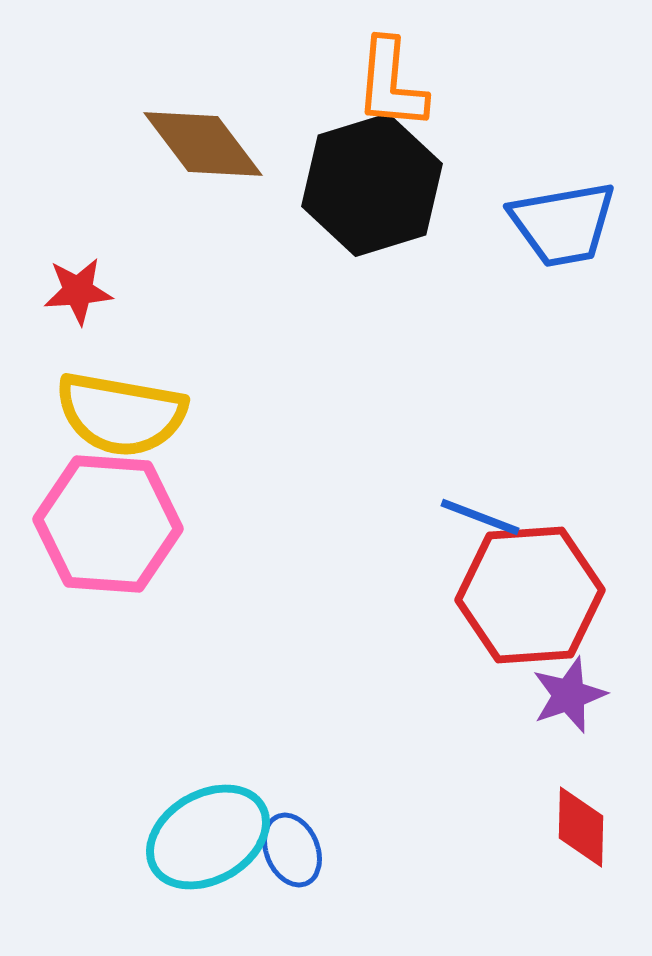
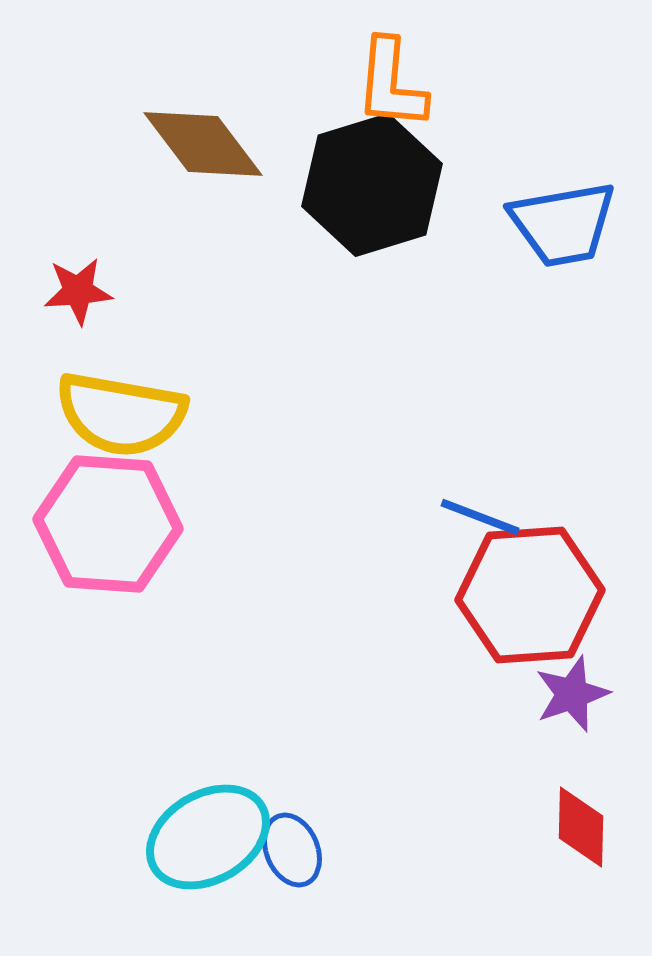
purple star: moved 3 px right, 1 px up
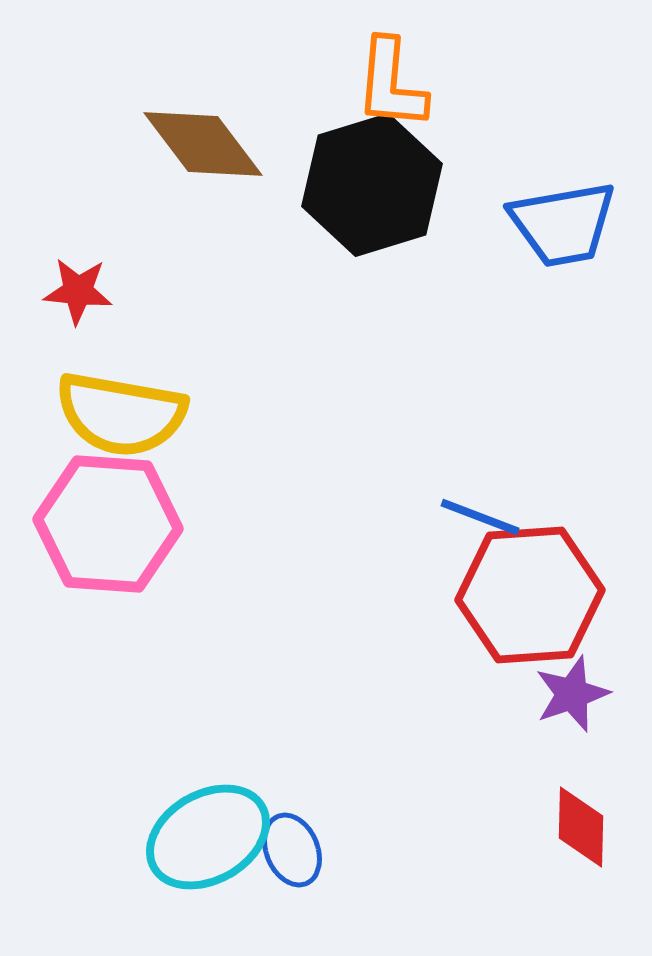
red star: rotated 10 degrees clockwise
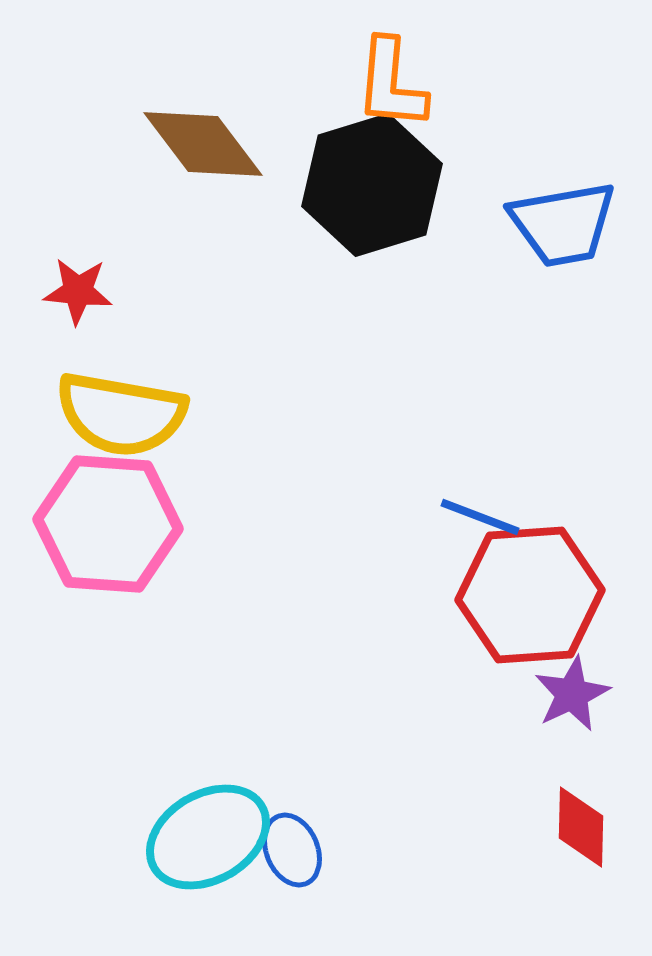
purple star: rotated 6 degrees counterclockwise
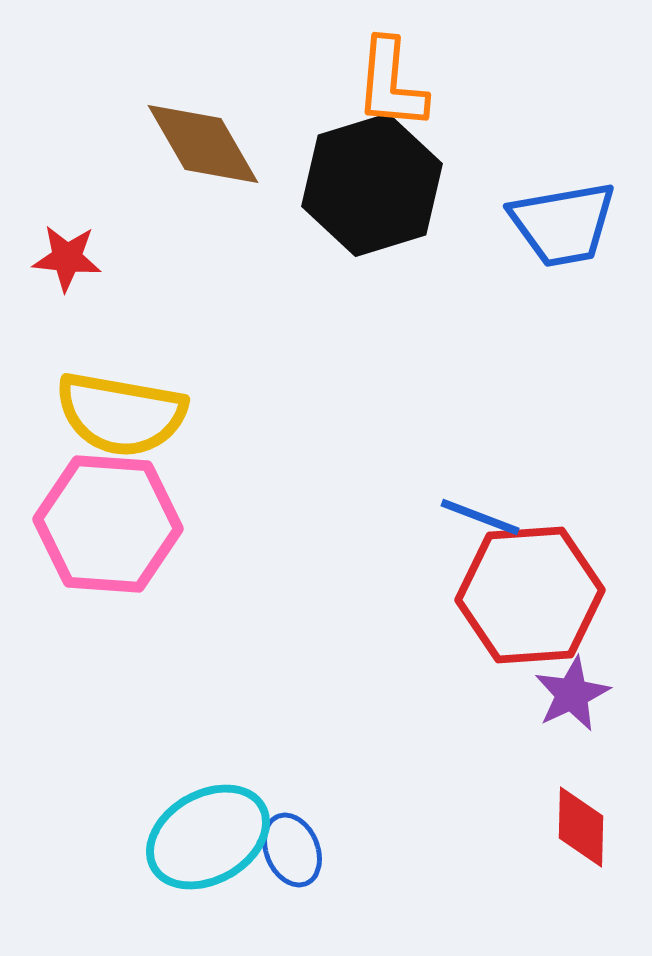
brown diamond: rotated 7 degrees clockwise
red star: moved 11 px left, 33 px up
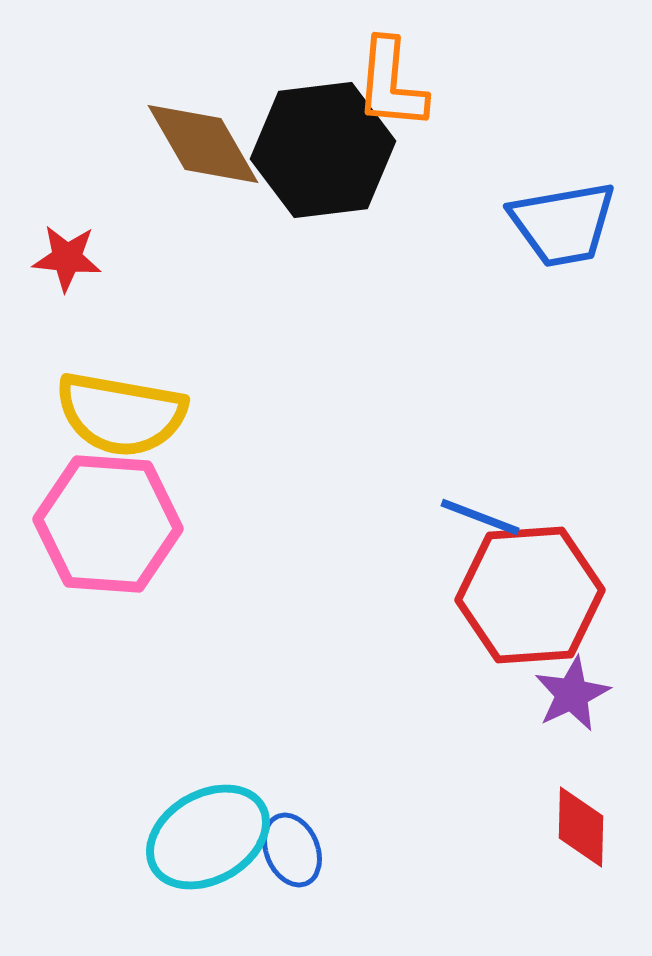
black hexagon: moved 49 px left, 35 px up; rotated 10 degrees clockwise
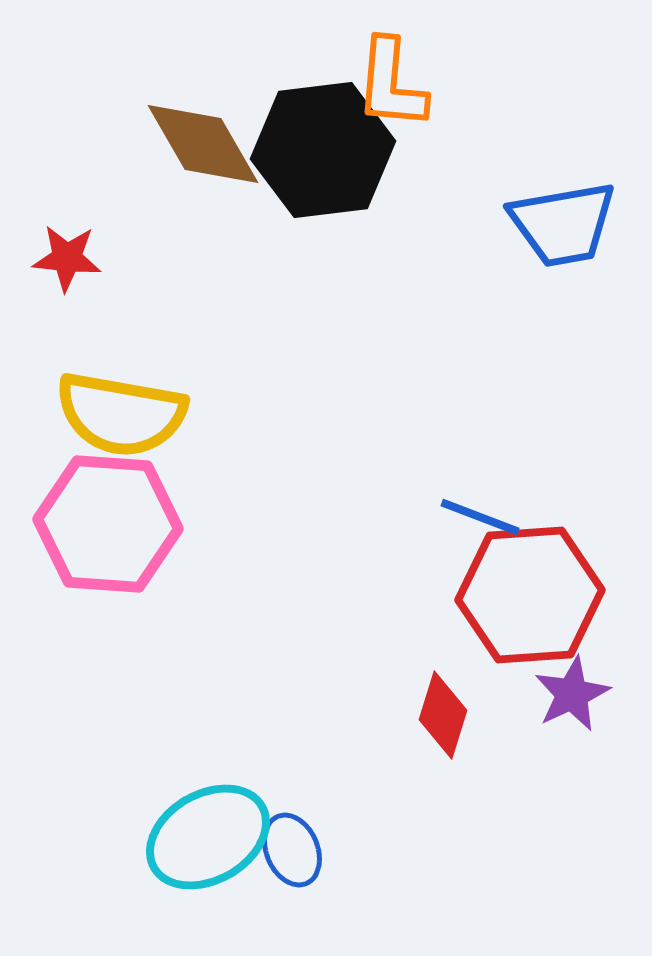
red diamond: moved 138 px left, 112 px up; rotated 16 degrees clockwise
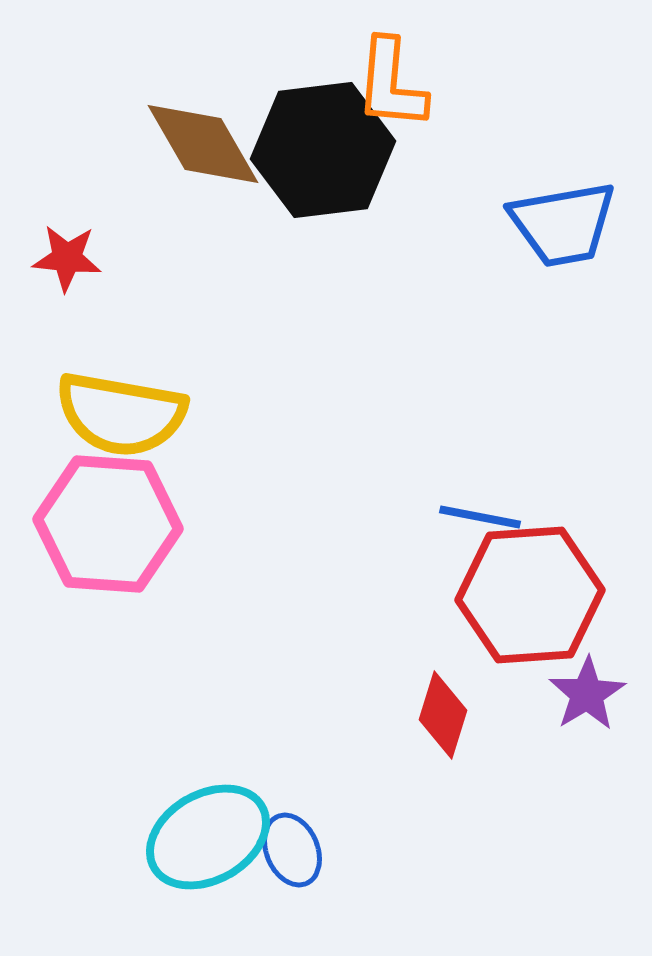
blue line: rotated 10 degrees counterclockwise
purple star: moved 15 px right; rotated 6 degrees counterclockwise
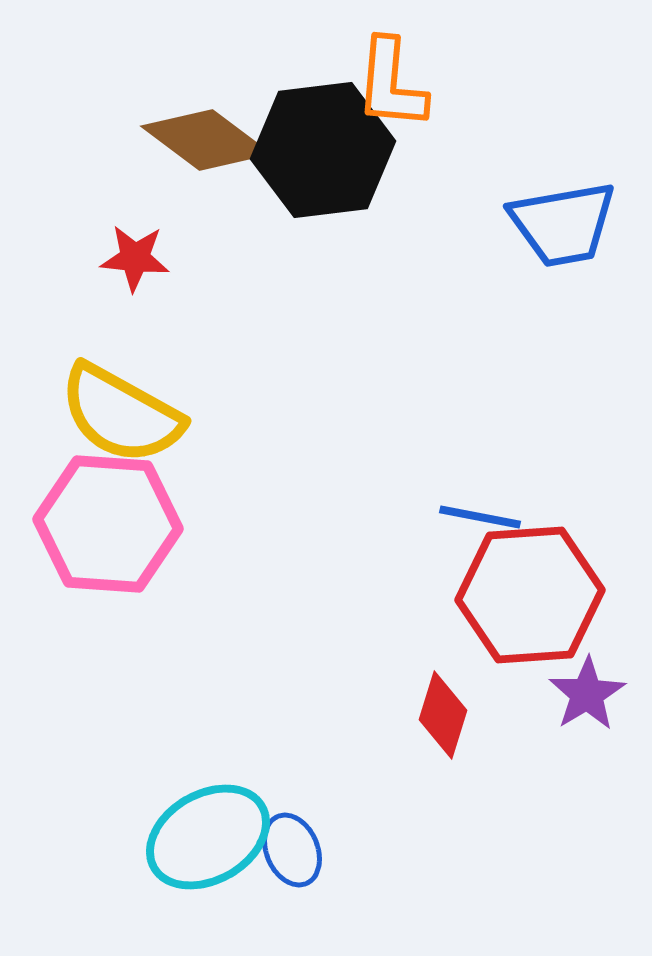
brown diamond: moved 3 px right, 4 px up; rotated 23 degrees counterclockwise
red star: moved 68 px right
yellow semicircle: rotated 19 degrees clockwise
